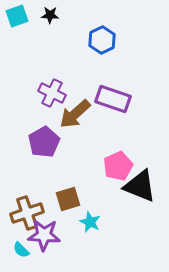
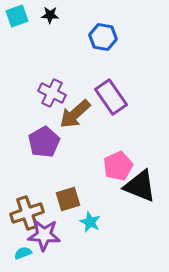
blue hexagon: moved 1 px right, 3 px up; rotated 24 degrees counterclockwise
purple rectangle: moved 2 px left, 2 px up; rotated 36 degrees clockwise
cyan semicircle: moved 2 px right, 3 px down; rotated 114 degrees clockwise
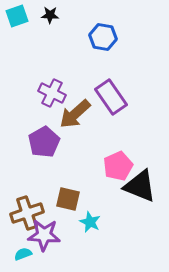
brown square: rotated 30 degrees clockwise
cyan semicircle: moved 1 px down
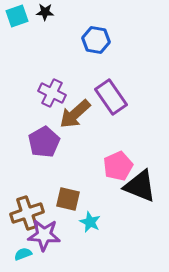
black star: moved 5 px left, 3 px up
blue hexagon: moved 7 px left, 3 px down
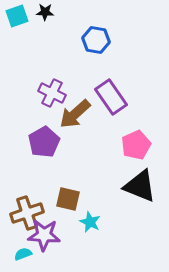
pink pentagon: moved 18 px right, 21 px up
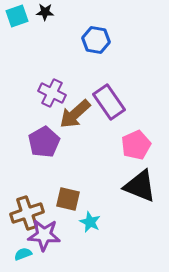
purple rectangle: moved 2 px left, 5 px down
